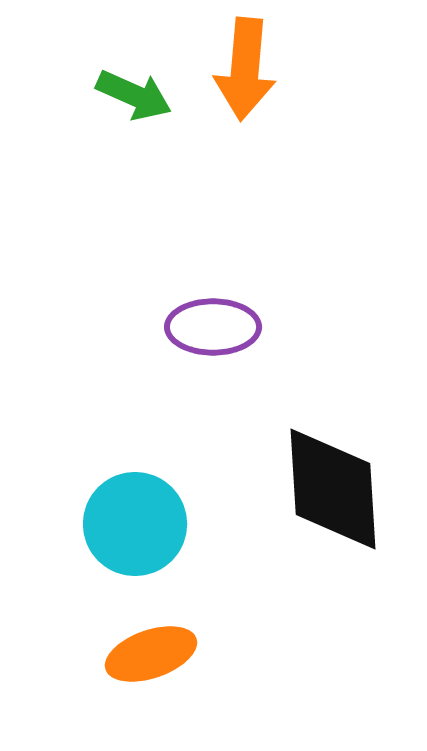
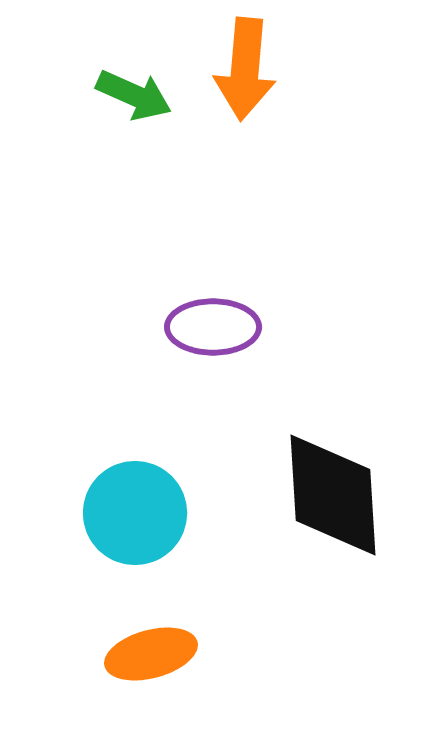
black diamond: moved 6 px down
cyan circle: moved 11 px up
orange ellipse: rotated 4 degrees clockwise
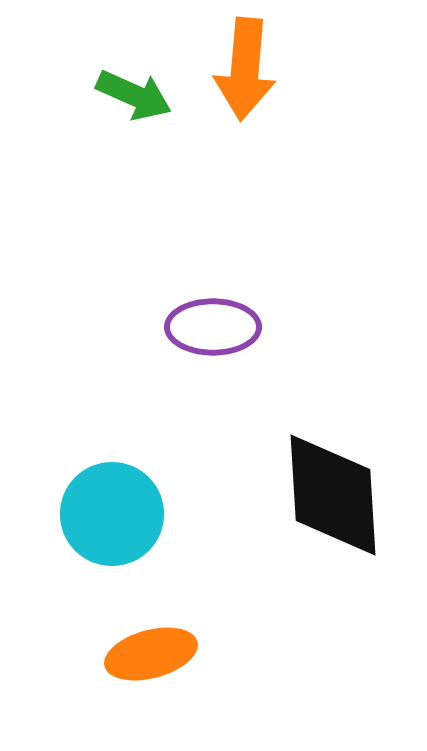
cyan circle: moved 23 px left, 1 px down
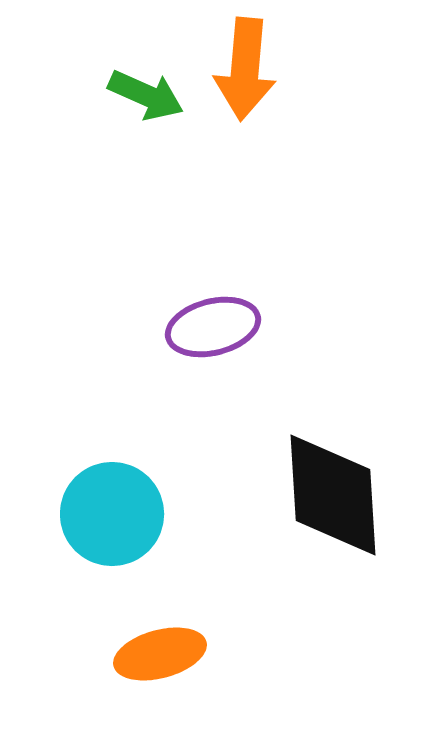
green arrow: moved 12 px right
purple ellipse: rotated 14 degrees counterclockwise
orange ellipse: moved 9 px right
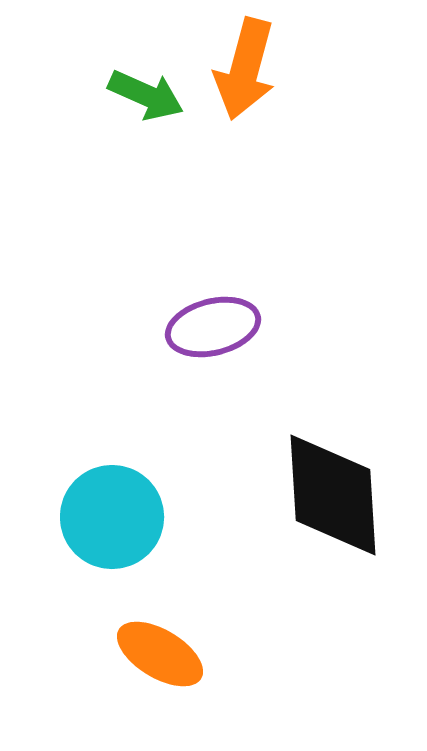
orange arrow: rotated 10 degrees clockwise
cyan circle: moved 3 px down
orange ellipse: rotated 46 degrees clockwise
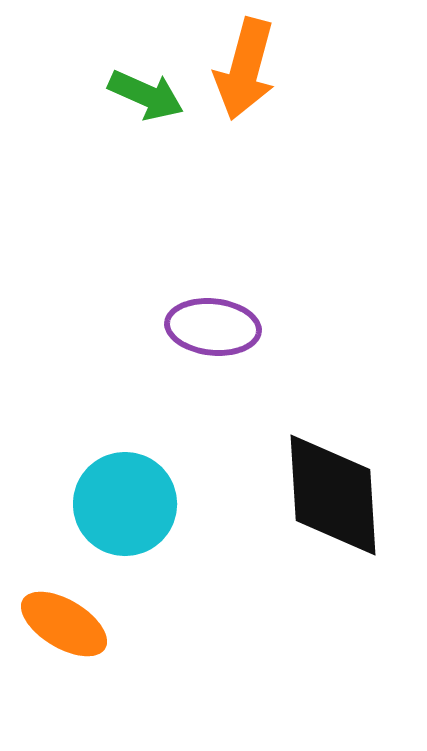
purple ellipse: rotated 20 degrees clockwise
cyan circle: moved 13 px right, 13 px up
orange ellipse: moved 96 px left, 30 px up
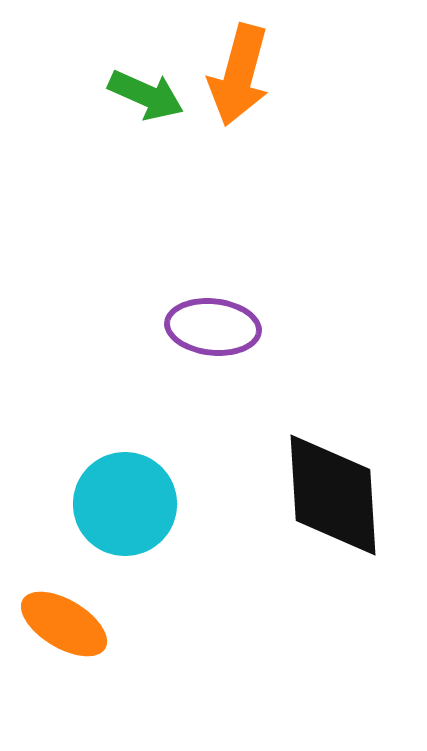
orange arrow: moved 6 px left, 6 px down
